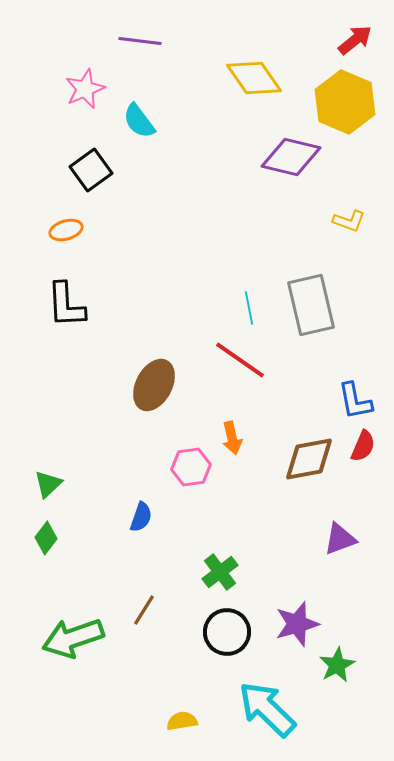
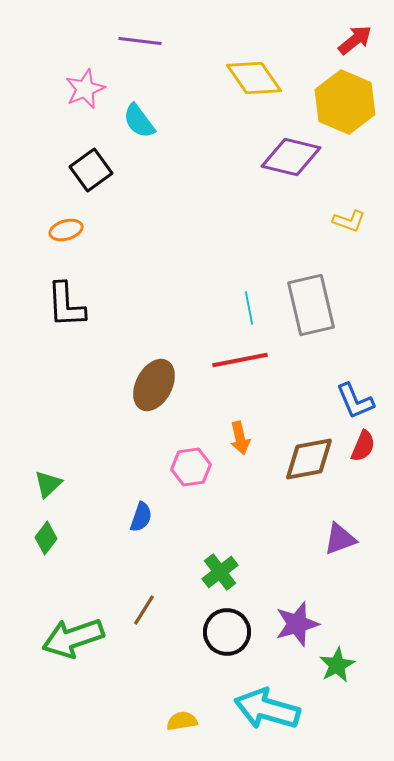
red line: rotated 46 degrees counterclockwise
blue L-shape: rotated 12 degrees counterclockwise
orange arrow: moved 8 px right
cyan arrow: rotated 28 degrees counterclockwise
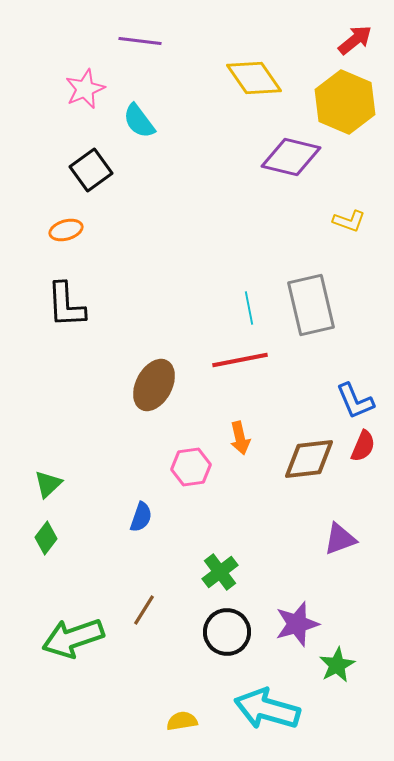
brown diamond: rotated 4 degrees clockwise
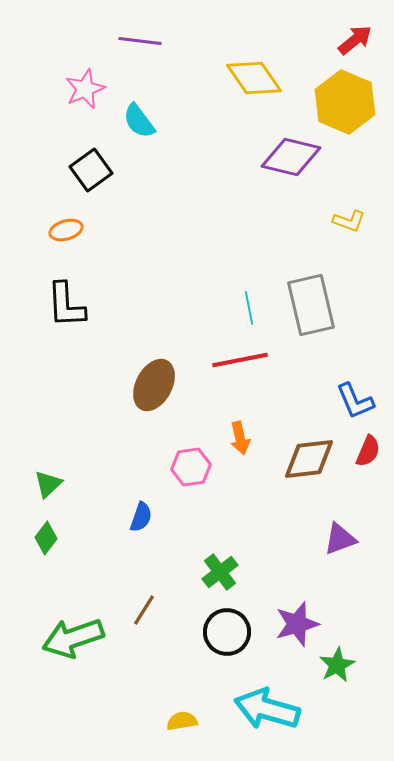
red semicircle: moved 5 px right, 5 px down
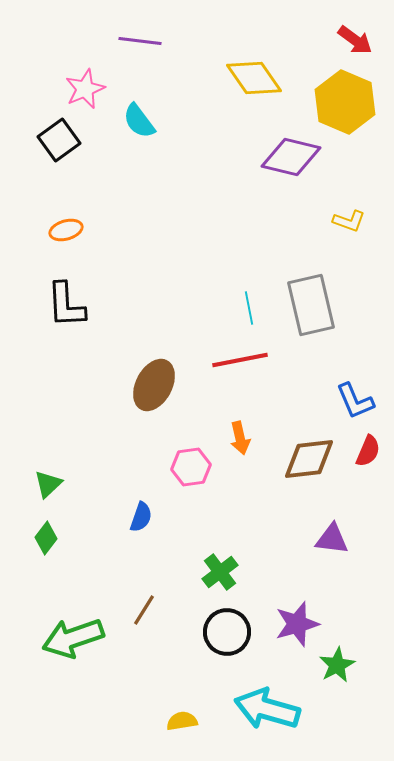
red arrow: rotated 75 degrees clockwise
black square: moved 32 px left, 30 px up
purple triangle: moved 8 px left; rotated 27 degrees clockwise
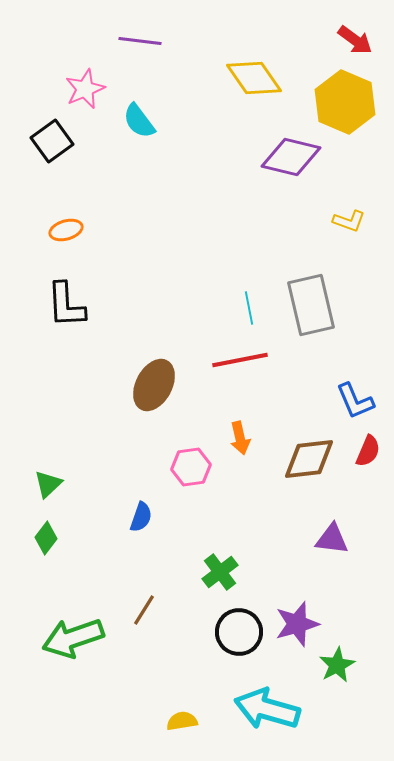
black square: moved 7 px left, 1 px down
black circle: moved 12 px right
